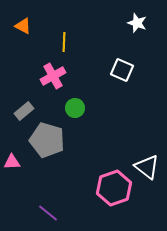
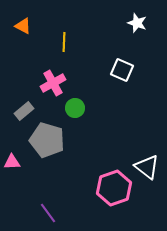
pink cross: moved 7 px down
purple line: rotated 15 degrees clockwise
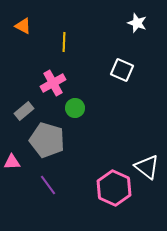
pink hexagon: rotated 16 degrees counterclockwise
purple line: moved 28 px up
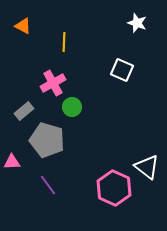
green circle: moved 3 px left, 1 px up
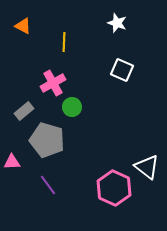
white star: moved 20 px left
